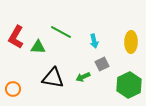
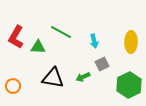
orange circle: moved 3 px up
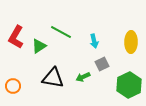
green triangle: moved 1 px right, 1 px up; rotated 35 degrees counterclockwise
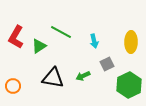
gray square: moved 5 px right
green arrow: moved 1 px up
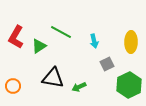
green arrow: moved 4 px left, 11 px down
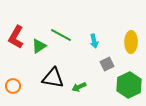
green line: moved 3 px down
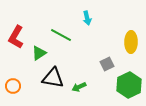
cyan arrow: moved 7 px left, 23 px up
green triangle: moved 7 px down
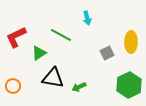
red L-shape: rotated 35 degrees clockwise
gray square: moved 11 px up
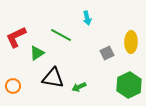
green triangle: moved 2 px left
